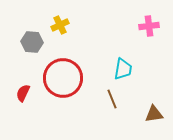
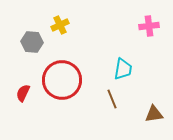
red circle: moved 1 px left, 2 px down
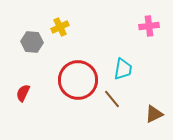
yellow cross: moved 2 px down
red circle: moved 16 px right
brown line: rotated 18 degrees counterclockwise
brown triangle: rotated 18 degrees counterclockwise
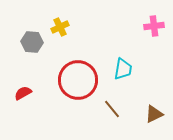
pink cross: moved 5 px right
red semicircle: rotated 36 degrees clockwise
brown line: moved 10 px down
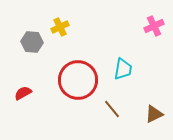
pink cross: rotated 18 degrees counterclockwise
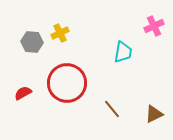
yellow cross: moved 6 px down
cyan trapezoid: moved 17 px up
red circle: moved 11 px left, 3 px down
